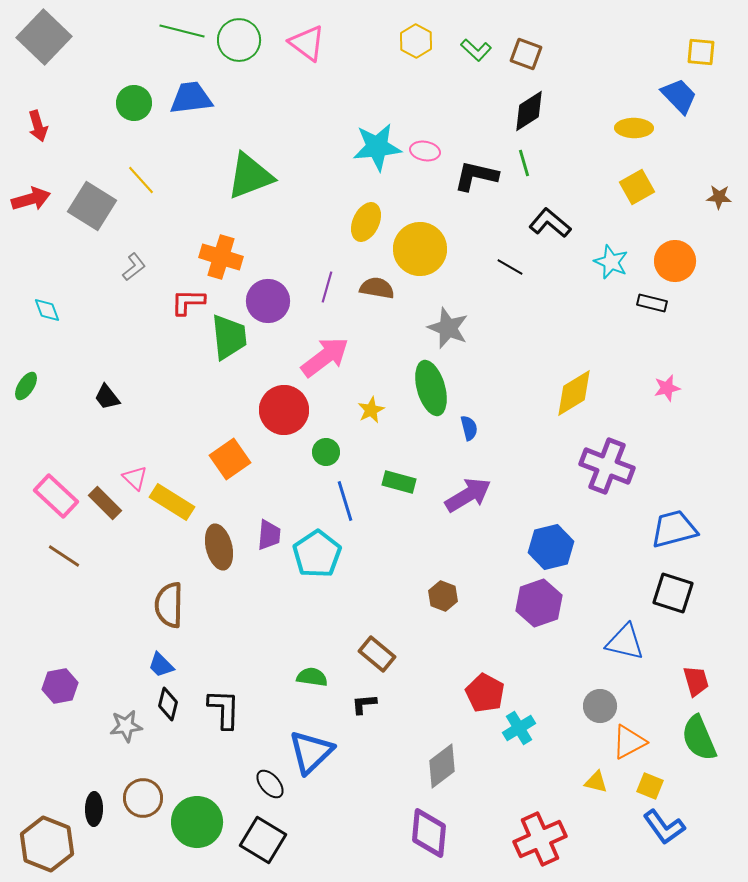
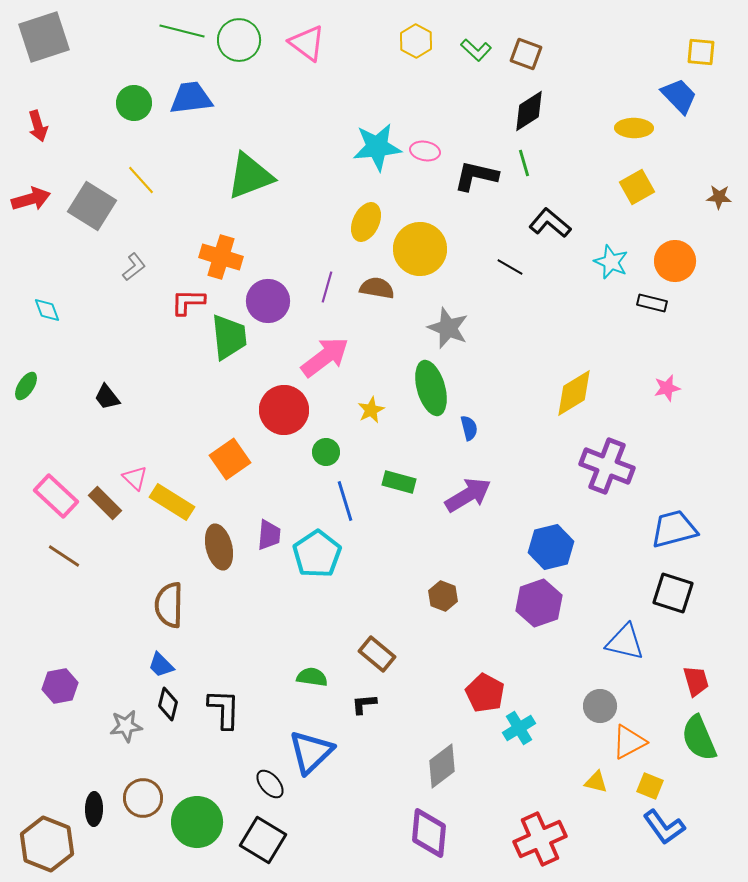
gray square at (44, 37): rotated 28 degrees clockwise
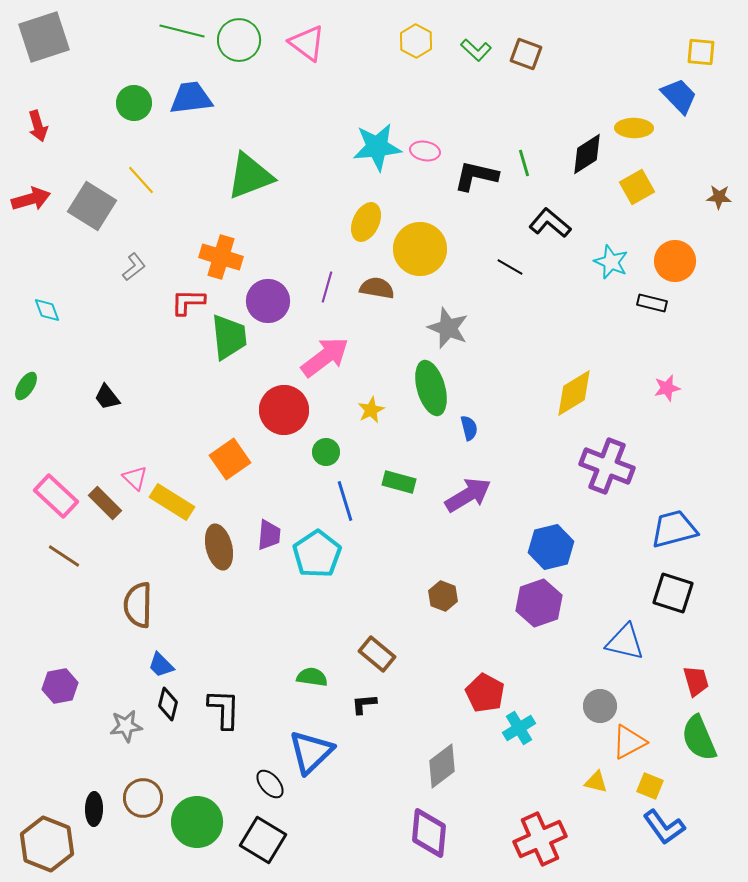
black diamond at (529, 111): moved 58 px right, 43 px down
brown semicircle at (169, 605): moved 31 px left
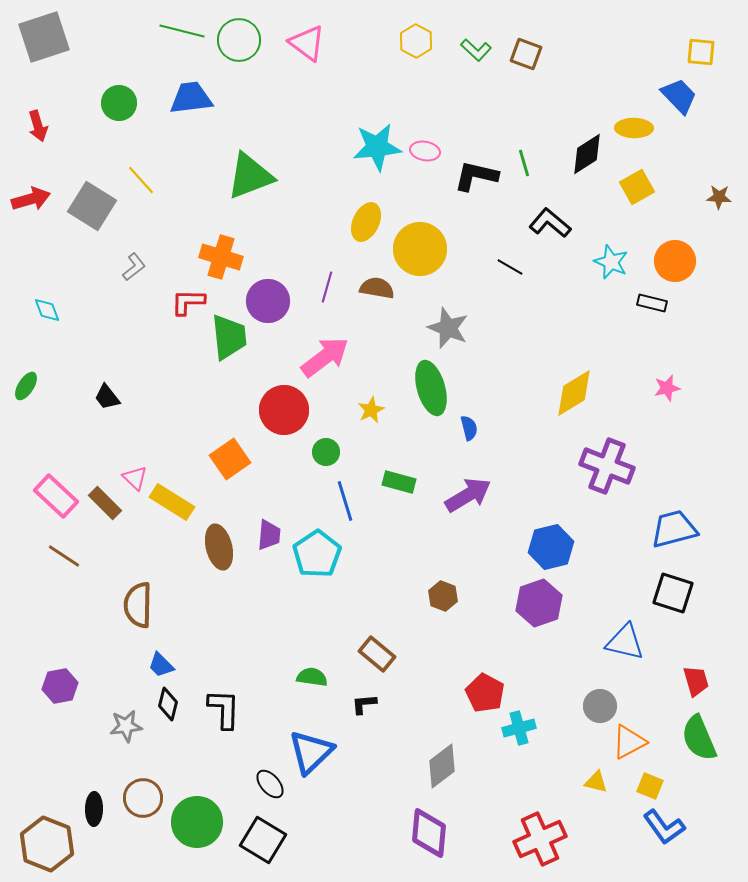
green circle at (134, 103): moved 15 px left
cyan cross at (519, 728): rotated 16 degrees clockwise
